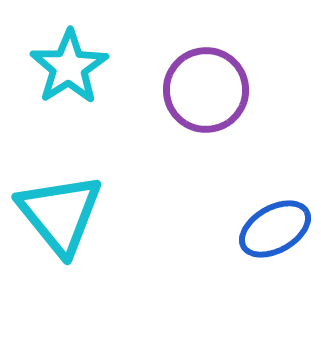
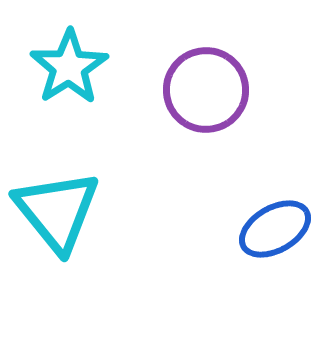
cyan triangle: moved 3 px left, 3 px up
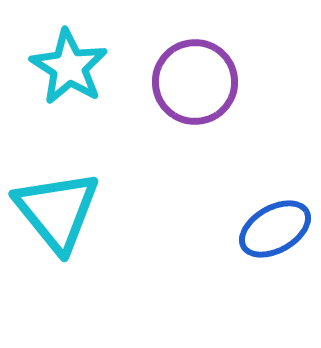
cyan star: rotated 8 degrees counterclockwise
purple circle: moved 11 px left, 8 px up
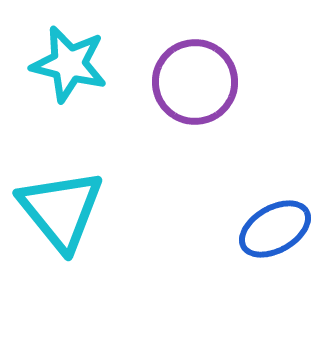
cyan star: moved 3 px up; rotated 18 degrees counterclockwise
cyan triangle: moved 4 px right, 1 px up
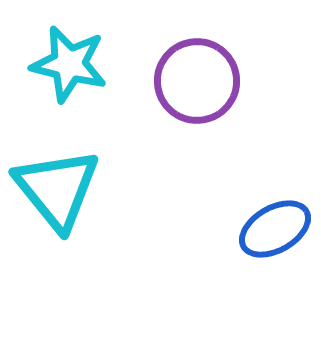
purple circle: moved 2 px right, 1 px up
cyan triangle: moved 4 px left, 21 px up
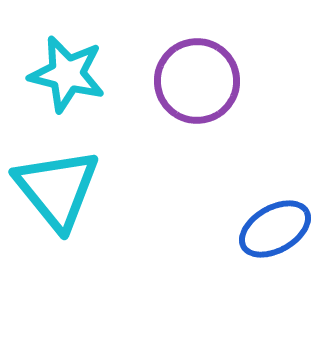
cyan star: moved 2 px left, 10 px down
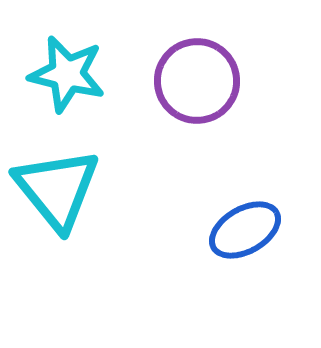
blue ellipse: moved 30 px left, 1 px down
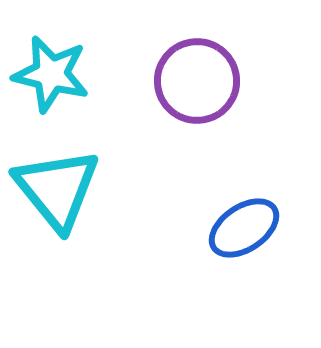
cyan star: moved 16 px left
blue ellipse: moved 1 px left, 2 px up; rotated 4 degrees counterclockwise
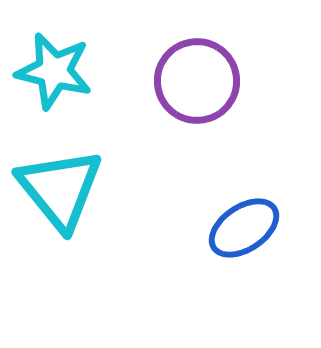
cyan star: moved 3 px right, 3 px up
cyan triangle: moved 3 px right
